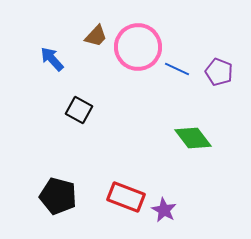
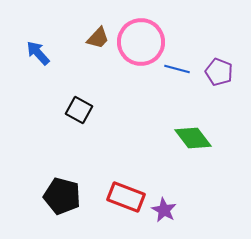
brown trapezoid: moved 2 px right, 2 px down
pink circle: moved 3 px right, 5 px up
blue arrow: moved 14 px left, 6 px up
blue line: rotated 10 degrees counterclockwise
black pentagon: moved 4 px right
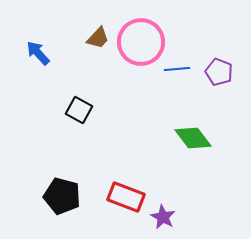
blue line: rotated 20 degrees counterclockwise
purple star: moved 1 px left, 7 px down
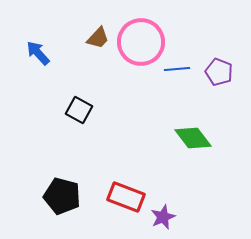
purple star: rotated 20 degrees clockwise
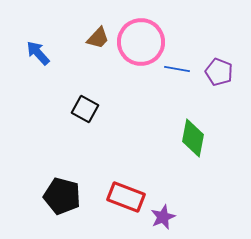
blue line: rotated 15 degrees clockwise
black square: moved 6 px right, 1 px up
green diamond: rotated 48 degrees clockwise
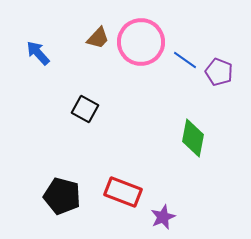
blue line: moved 8 px right, 9 px up; rotated 25 degrees clockwise
red rectangle: moved 3 px left, 5 px up
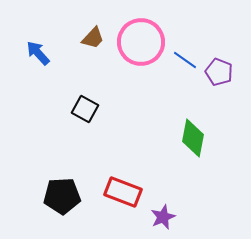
brown trapezoid: moved 5 px left
black pentagon: rotated 18 degrees counterclockwise
